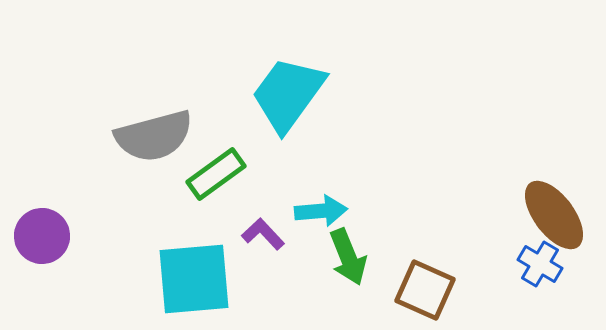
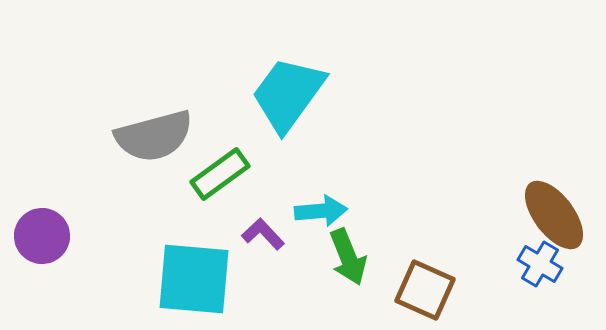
green rectangle: moved 4 px right
cyan square: rotated 10 degrees clockwise
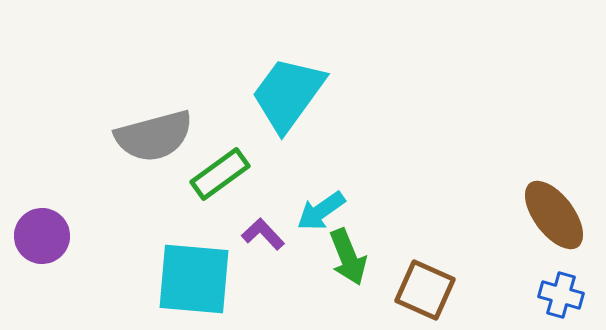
cyan arrow: rotated 150 degrees clockwise
blue cross: moved 21 px right, 31 px down; rotated 15 degrees counterclockwise
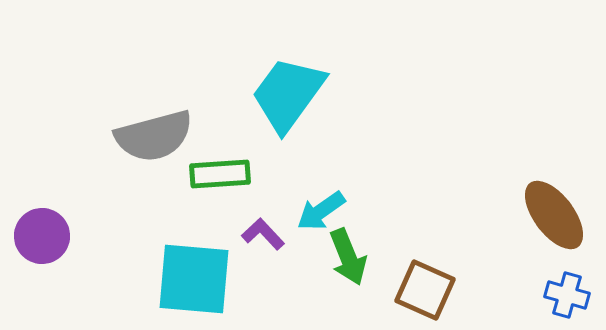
green rectangle: rotated 32 degrees clockwise
blue cross: moved 6 px right
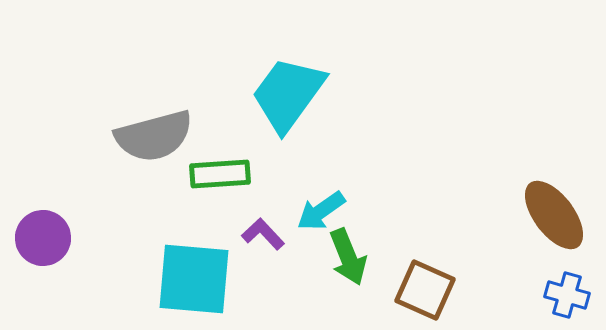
purple circle: moved 1 px right, 2 px down
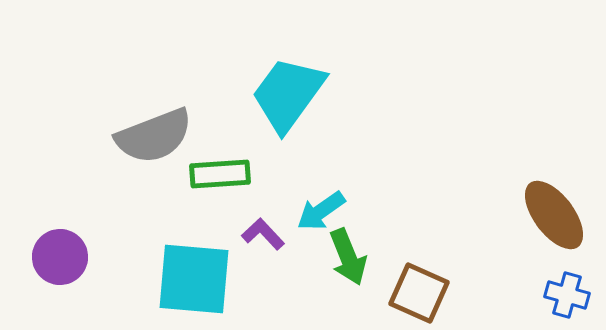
gray semicircle: rotated 6 degrees counterclockwise
purple circle: moved 17 px right, 19 px down
brown square: moved 6 px left, 3 px down
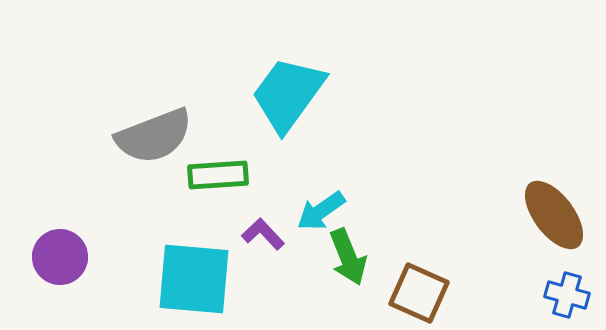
green rectangle: moved 2 px left, 1 px down
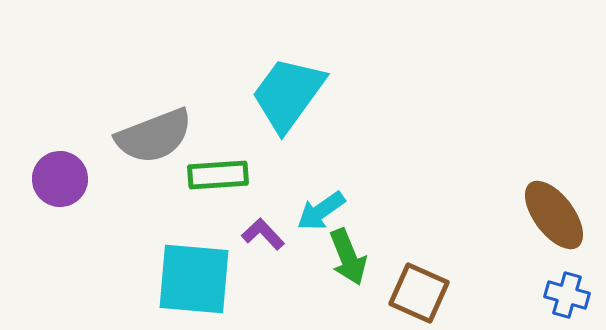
purple circle: moved 78 px up
